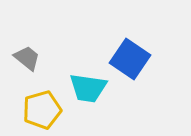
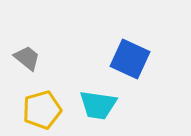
blue square: rotated 9 degrees counterclockwise
cyan trapezoid: moved 10 px right, 17 px down
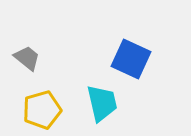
blue square: moved 1 px right
cyan trapezoid: moved 4 px right, 2 px up; rotated 111 degrees counterclockwise
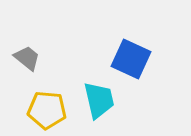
cyan trapezoid: moved 3 px left, 3 px up
yellow pentagon: moved 5 px right; rotated 21 degrees clockwise
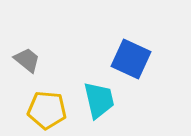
gray trapezoid: moved 2 px down
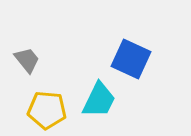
gray trapezoid: rotated 12 degrees clockwise
cyan trapezoid: rotated 39 degrees clockwise
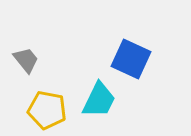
gray trapezoid: moved 1 px left
yellow pentagon: rotated 6 degrees clockwise
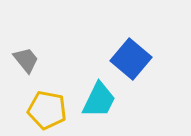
blue square: rotated 15 degrees clockwise
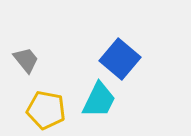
blue square: moved 11 px left
yellow pentagon: moved 1 px left
